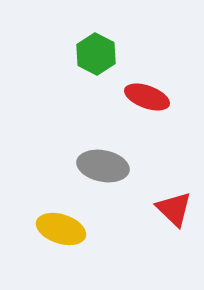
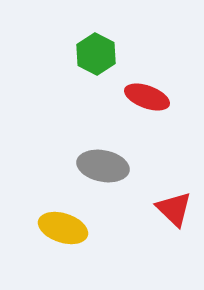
yellow ellipse: moved 2 px right, 1 px up
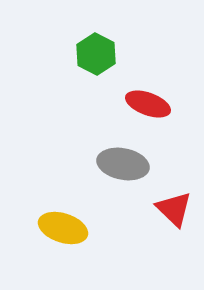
red ellipse: moved 1 px right, 7 px down
gray ellipse: moved 20 px right, 2 px up
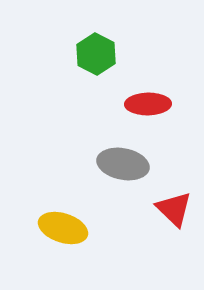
red ellipse: rotated 21 degrees counterclockwise
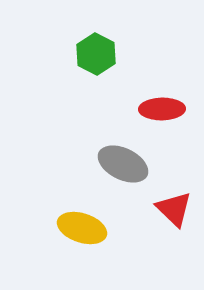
red ellipse: moved 14 px right, 5 px down
gray ellipse: rotated 15 degrees clockwise
yellow ellipse: moved 19 px right
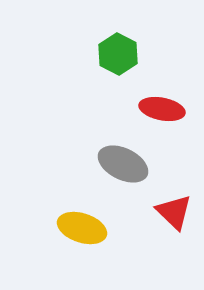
green hexagon: moved 22 px right
red ellipse: rotated 12 degrees clockwise
red triangle: moved 3 px down
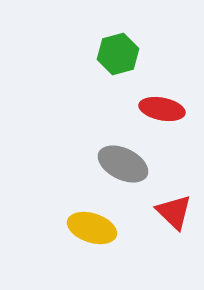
green hexagon: rotated 18 degrees clockwise
yellow ellipse: moved 10 px right
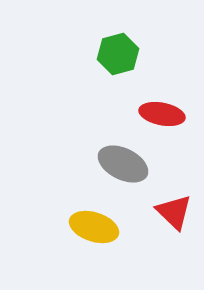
red ellipse: moved 5 px down
yellow ellipse: moved 2 px right, 1 px up
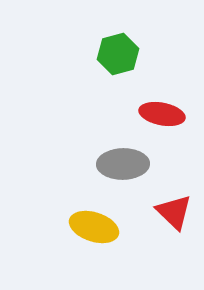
gray ellipse: rotated 27 degrees counterclockwise
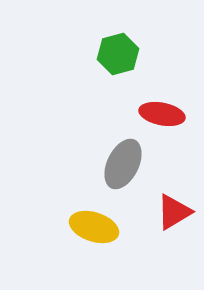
gray ellipse: rotated 63 degrees counterclockwise
red triangle: rotated 45 degrees clockwise
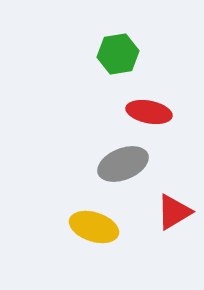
green hexagon: rotated 6 degrees clockwise
red ellipse: moved 13 px left, 2 px up
gray ellipse: rotated 42 degrees clockwise
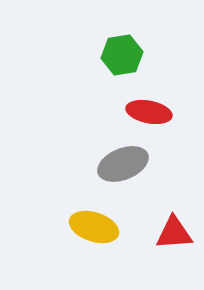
green hexagon: moved 4 px right, 1 px down
red triangle: moved 21 px down; rotated 27 degrees clockwise
